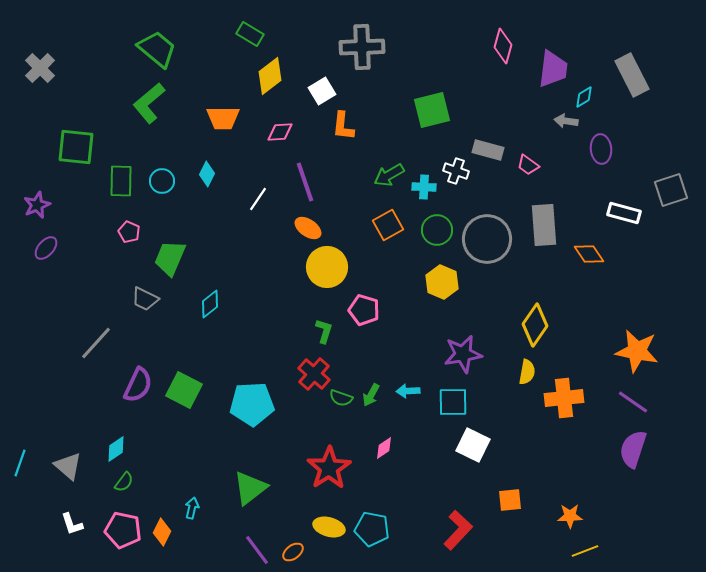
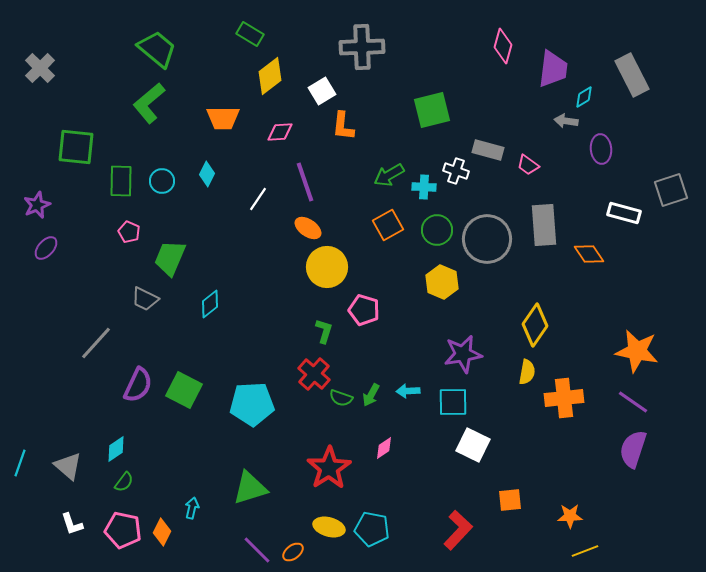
green triangle at (250, 488): rotated 21 degrees clockwise
purple line at (257, 550): rotated 8 degrees counterclockwise
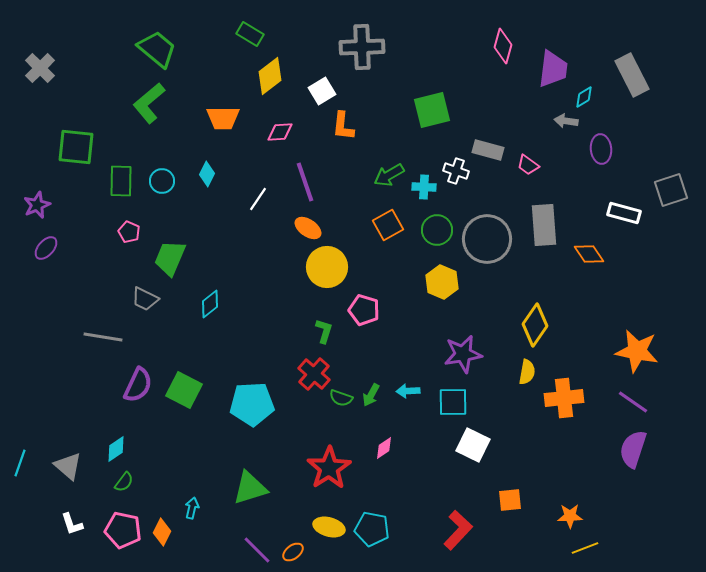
gray line at (96, 343): moved 7 px right, 6 px up; rotated 57 degrees clockwise
yellow line at (585, 551): moved 3 px up
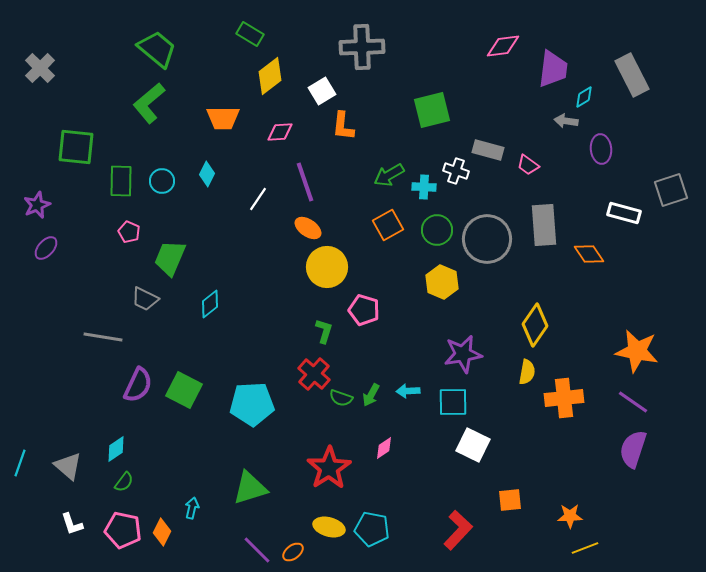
pink diamond at (503, 46): rotated 68 degrees clockwise
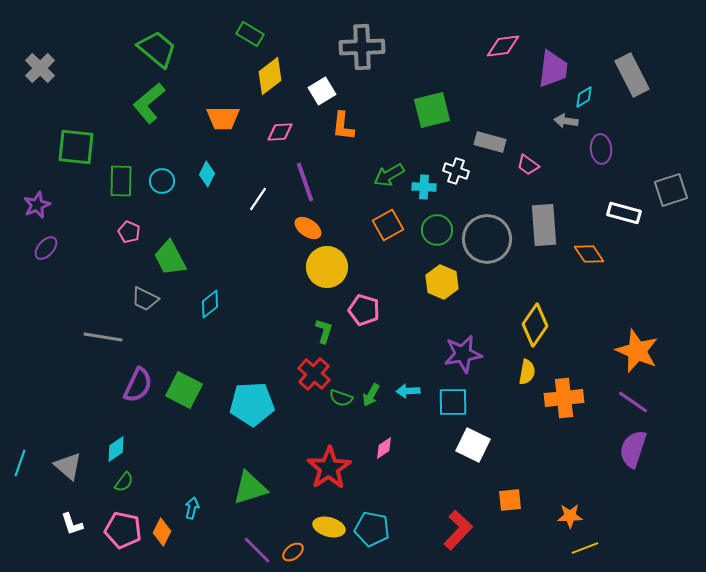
gray rectangle at (488, 150): moved 2 px right, 8 px up
green trapezoid at (170, 258): rotated 51 degrees counterclockwise
orange star at (637, 351): rotated 12 degrees clockwise
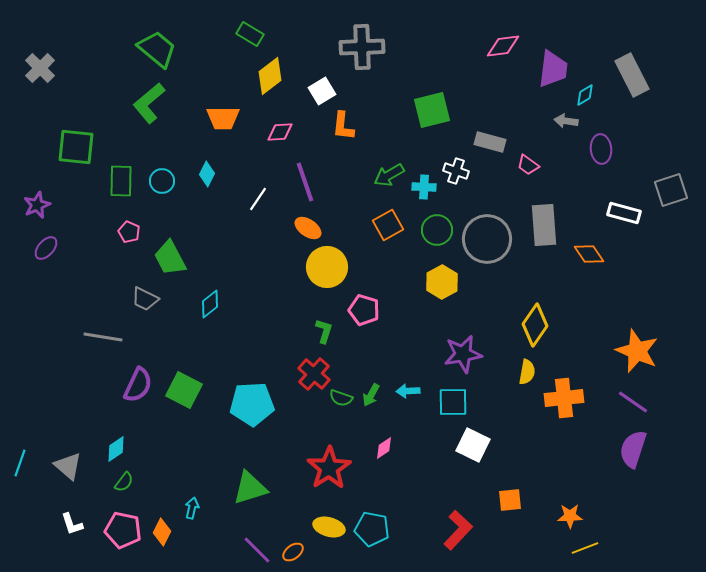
cyan diamond at (584, 97): moved 1 px right, 2 px up
yellow hexagon at (442, 282): rotated 8 degrees clockwise
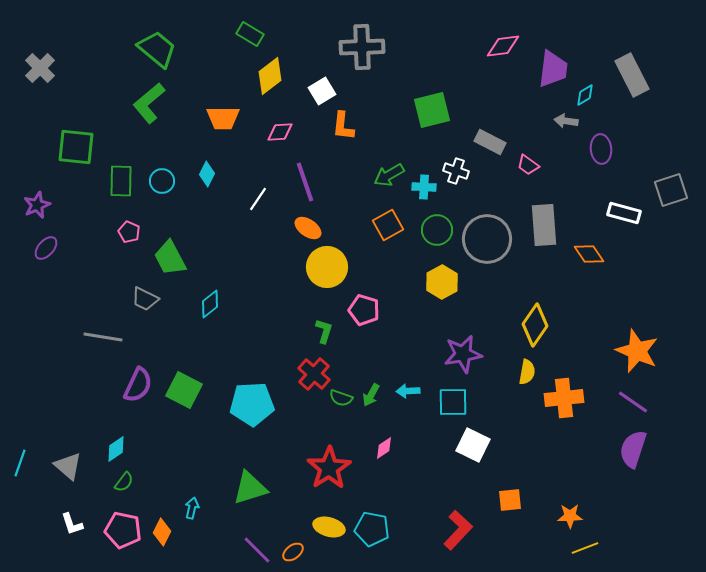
gray rectangle at (490, 142): rotated 12 degrees clockwise
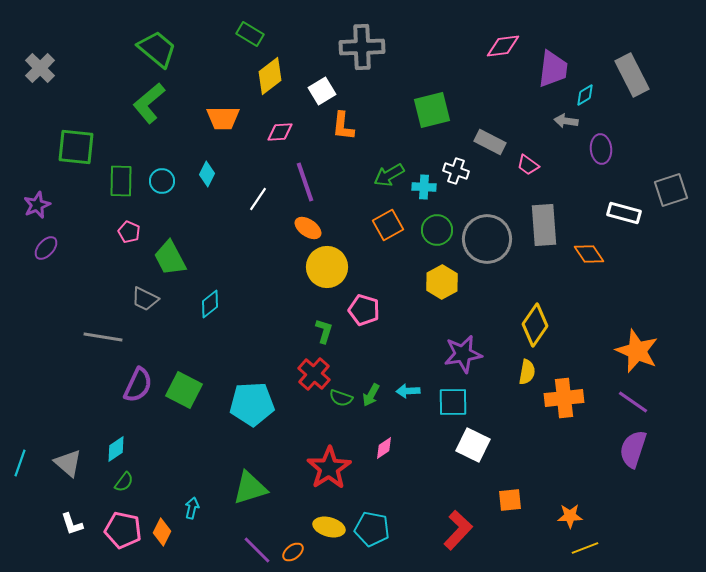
gray triangle at (68, 466): moved 3 px up
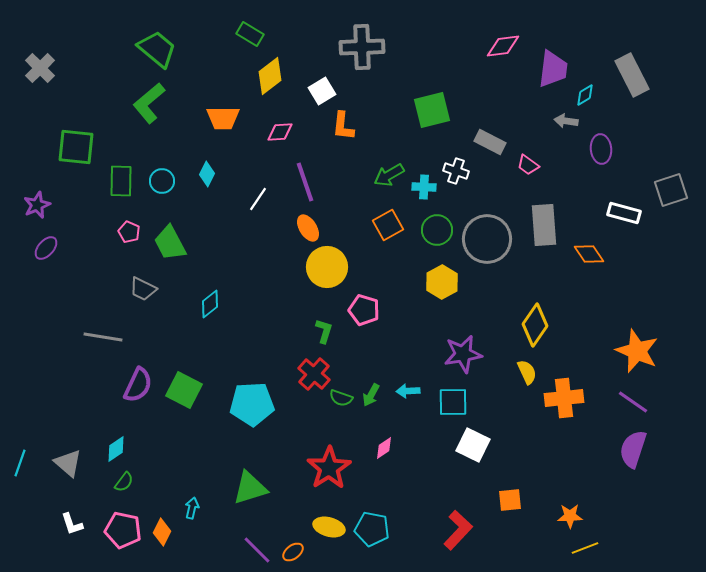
orange ellipse at (308, 228): rotated 24 degrees clockwise
green trapezoid at (170, 258): moved 15 px up
gray trapezoid at (145, 299): moved 2 px left, 10 px up
yellow semicircle at (527, 372): rotated 35 degrees counterclockwise
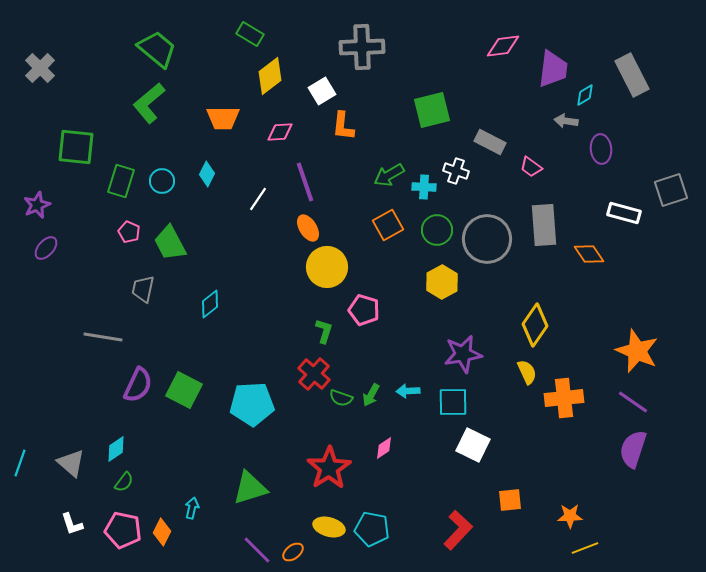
pink trapezoid at (528, 165): moved 3 px right, 2 px down
green rectangle at (121, 181): rotated 16 degrees clockwise
gray trapezoid at (143, 289): rotated 76 degrees clockwise
gray triangle at (68, 463): moved 3 px right
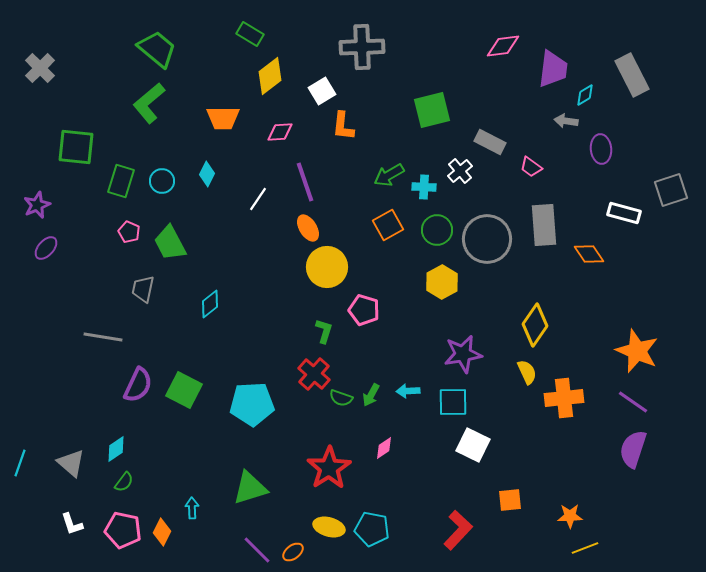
white cross at (456, 171): moved 4 px right; rotated 30 degrees clockwise
cyan arrow at (192, 508): rotated 15 degrees counterclockwise
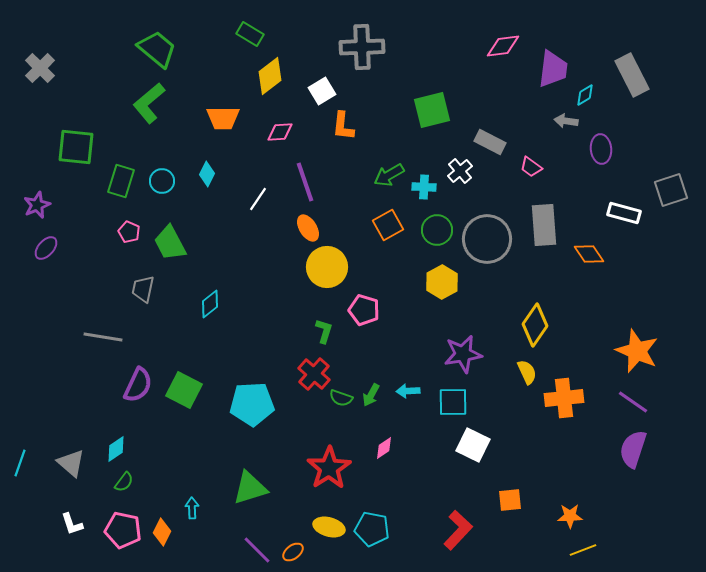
yellow line at (585, 548): moved 2 px left, 2 px down
